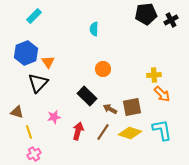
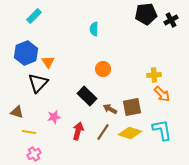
yellow line: rotated 64 degrees counterclockwise
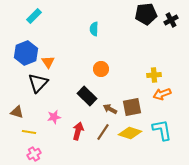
orange circle: moved 2 px left
orange arrow: rotated 114 degrees clockwise
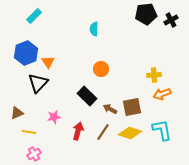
brown triangle: moved 1 px down; rotated 40 degrees counterclockwise
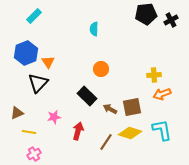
brown line: moved 3 px right, 10 px down
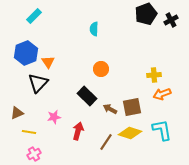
black pentagon: rotated 15 degrees counterclockwise
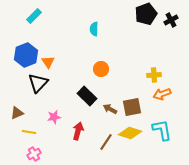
blue hexagon: moved 2 px down
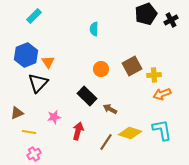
brown square: moved 41 px up; rotated 18 degrees counterclockwise
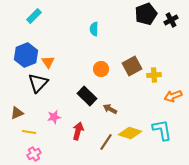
orange arrow: moved 11 px right, 2 px down
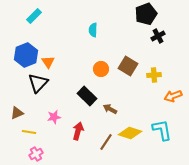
black cross: moved 13 px left, 16 px down
cyan semicircle: moved 1 px left, 1 px down
brown square: moved 4 px left; rotated 30 degrees counterclockwise
pink cross: moved 2 px right
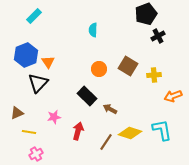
orange circle: moved 2 px left
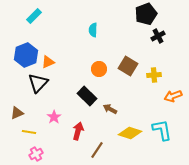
orange triangle: rotated 40 degrees clockwise
pink star: rotated 24 degrees counterclockwise
brown line: moved 9 px left, 8 px down
